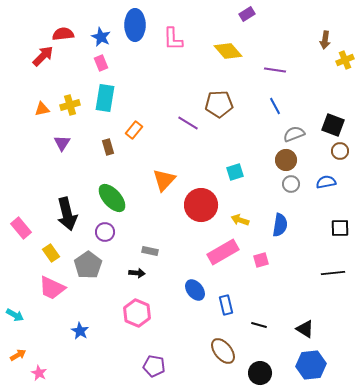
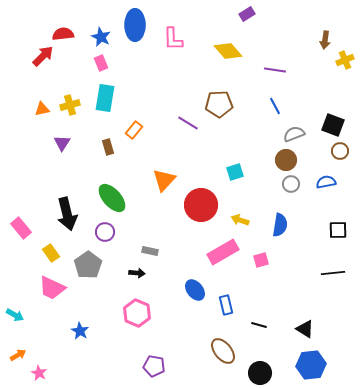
black square at (340, 228): moved 2 px left, 2 px down
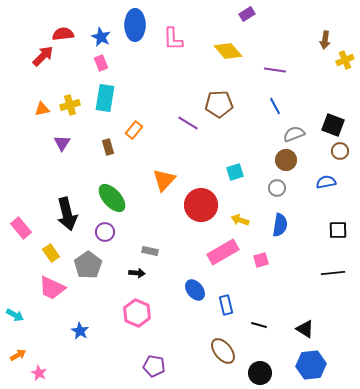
gray circle at (291, 184): moved 14 px left, 4 px down
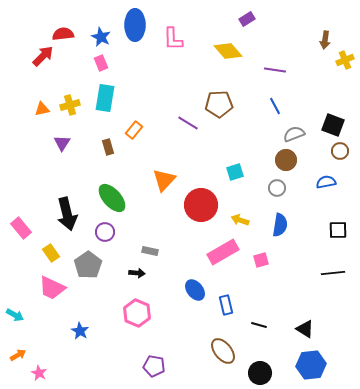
purple rectangle at (247, 14): moved 5 px down
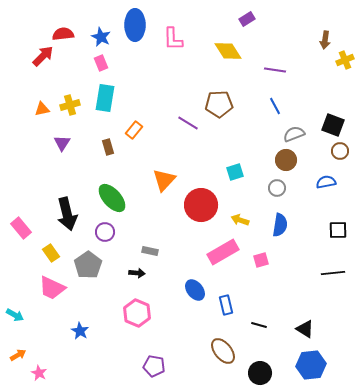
yellow diamond at (228, 51): rotated 8 degrees clockwise
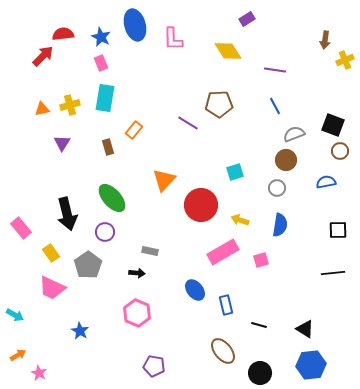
blue ellipse at (135, 25): rotated 16 degrees counterclockwise
